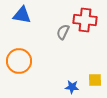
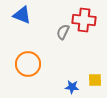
blue triangle: rotated 12 degrees clockwise
red cross: moved 1 px left
orange circle: moved 9 px right, 3 px down
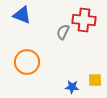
orange circle: moved 1 px left, 2 px up
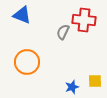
yellow square: moved 1 px down
blue star: rotated 24 degrees counterclockwise
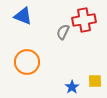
blue triangle: moved 1 px right, 1 px down
red cross: rotated 15 degrees counterclockwise
blue star: rotated 16 degrees counterclockwise
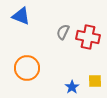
blue triangle: moved 2 px left
red cross: moved 4 px right, 17 px down; rotated 20 degrees clockwise
orange circle: moved 6 px down
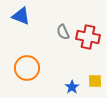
gray semicircle: rotated 49 degrees counterclockwise
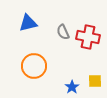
blue triangle: moved 7 px right, 7 px down; rotated 36 degrees counterclockwise
orange circle: moved 7 px right, 2 px up
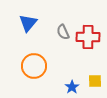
blue triangle: rotated 36 degrees counterclockwise
red cross: rotated 10 degrees counterclockwise
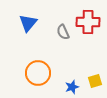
red cross: moved 15 px up
orange circle: moved 4 px right, 7 px down
yellow square: rotated 16 degrees counterclockwise
blue star: rotated 16 degrees clockwise
